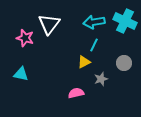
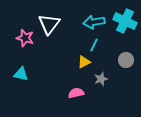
gray circle: moved 2 px right, 3 px up
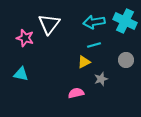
cyan line: rotated 48 degrees clockwise
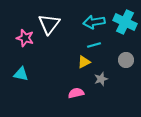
cyan cross: moved 1 px down
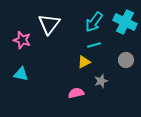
cyan arrow: rotated 45 degrees counterclockwise
pink star: moved 3 px left, 2 px down
gray star: moved 2 px down
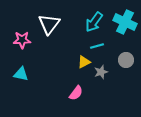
pink star: rotated 18 degrees counterclockwise
cyan line: moved 3 px right, 1 px down
gray star: moved 9 px up
pink semicircle: rotated 140 degrees clockwise
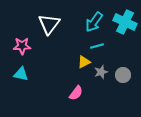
pink star: moved 6 px down
gray circle: moved 3 px left, 15 px down
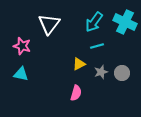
pink star: rotated 18 degrees clockwise
yellow triangle: moved 5 px left, 2 px down
gray circle: moved 1 px left, 2 px up
pink semicircle: rotated 21 degrees counterclockwise
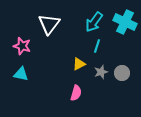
cyan line: rotated 56 degrees counterclockwise
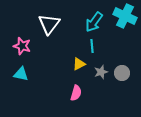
cyan cross: moved 6 px up
cyan line: moved 5 px left; rotated 24 degrees counterclockwise
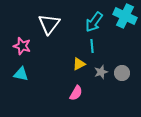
pink semicircle: rotated 14 degrees clockwise
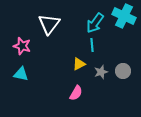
cyan cross: moved 1 px left
cyan arrow: moved 1 px right, 1 px down
cyan line: moved 1 px up
gray circle: moved 1 px right, 2 px up
